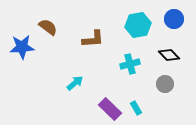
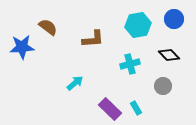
gray circle: moved 2 px left, 2 px down
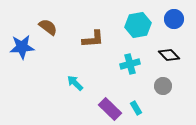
cyan arrow: rotated 96 degrees counterclockwise
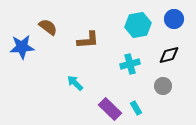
brown L-shape: moved 5 px left, 1 px down
black diamond: rotated 60 degrees counterclockwise
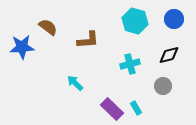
cyan hexagon: moved 3 px left, 4 px up; rotated 25 degrees clockwise
purple rectangle: moved 2 px right
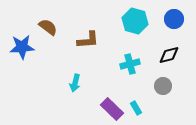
cyan arrow: rotated 120 degrees counterclockwise
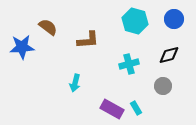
cyan cross: moved 1 px left
purple rectangle: rotated 15 degrees counterclockwise
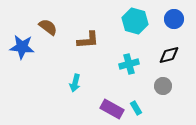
blue star: rotated 10 degrees clockwise
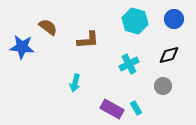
cyan cross: rotated 12 degrees counterclockwise
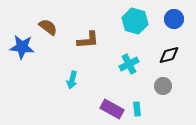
cyan arrow: moved 3 px left, 3 px up
cyan rectangle: moved 1 px right, 1 px down; rotated 24 degrees clockwise
